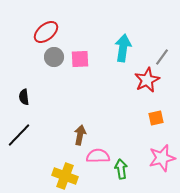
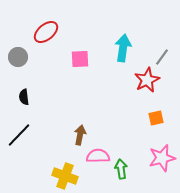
gray circle: moved 36 px left
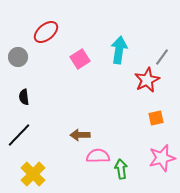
cyan arrow: moved 4 px left, 2 px down
pink square: rotated 30 degrees counterclockwise
brown arrow: rotated 102 degrees counterclockwise
yellow cross: moved 32 px left, 2 px up; rotated 25 degrees clockwise
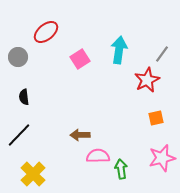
gray line: moved 3 px up
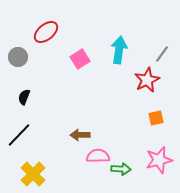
black semicircle: rotated 28 degrees clockwise
pink star: moved 3 px left, 2 px down
green arrow: rotated 102 degrees clockwise
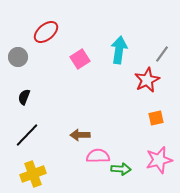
black line: moved 8 px right
yellow cross: rotated 25 degrees clockwise
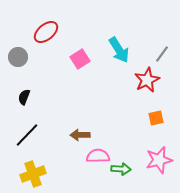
cyan arrow: rotated 140 degrees clockwise
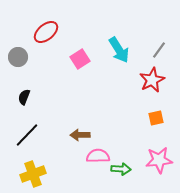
gray line: moved 3 px left, 4 px up
red star: moved 5 px right
pink star: rotated 8 degrees clockwise
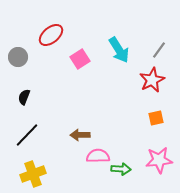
red ellipse: moved 5 px right, 3 px down
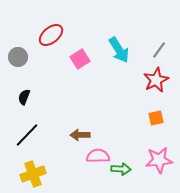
red star: moved 4 px right
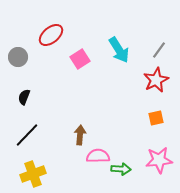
brown arrow: rotated 96 degrees clockwise
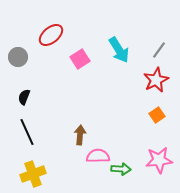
orange square: moved 1 px right, 3 px up; rotated 21 degrees counterclockwise
black line: moved 3 px up; rotated 68 degrees counterclockwise
